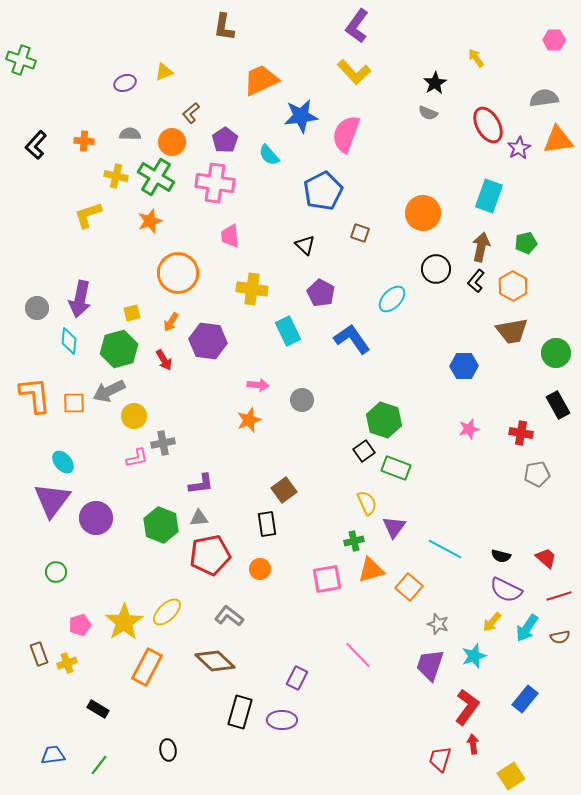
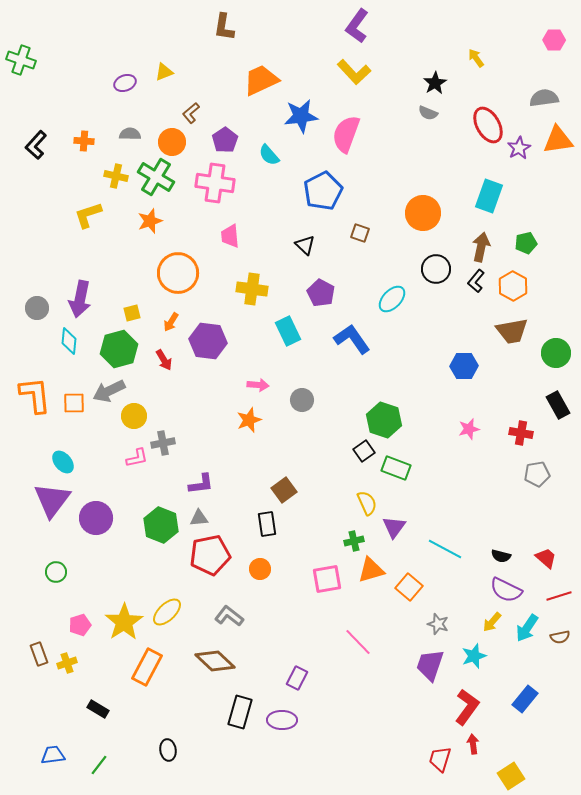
pink line at (358, 655): moved 13 px up
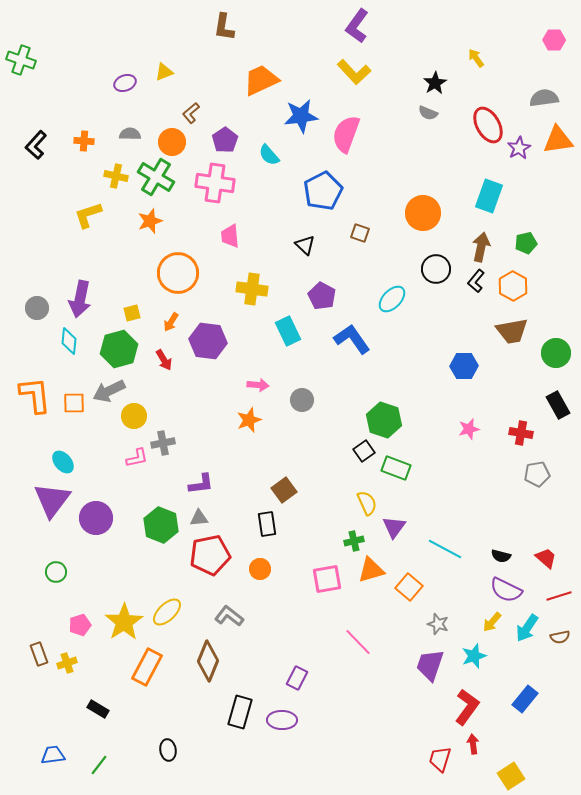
purple pentagon at (321, 293): moved 1 px right, 3 px down
brown diamond at (215, 661): moved 7 px left; rotated 69 degrees clockwise
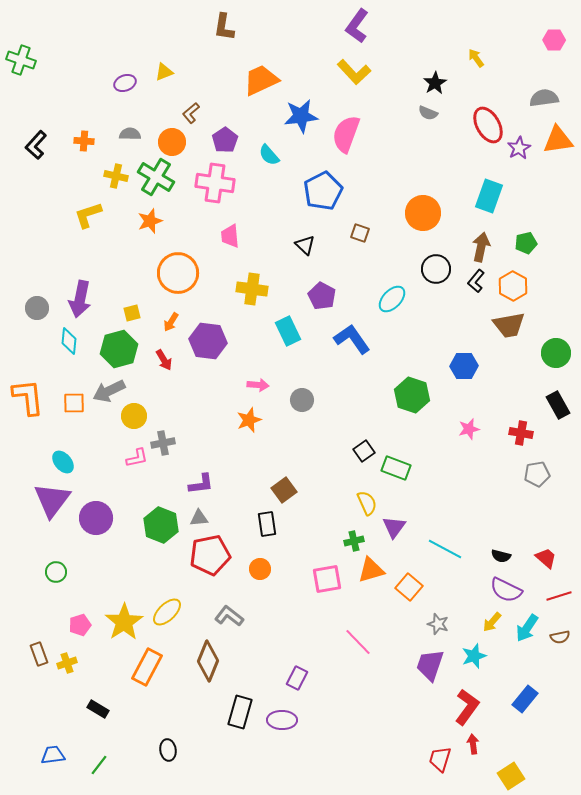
brown trapezoid at (512, 331): moved 3 px left, 6 px up
orange L-shape at (35, 395): moved 7 px left, 2 px down
green hexagon at (384, 420): moved 28 px right, 25 px up
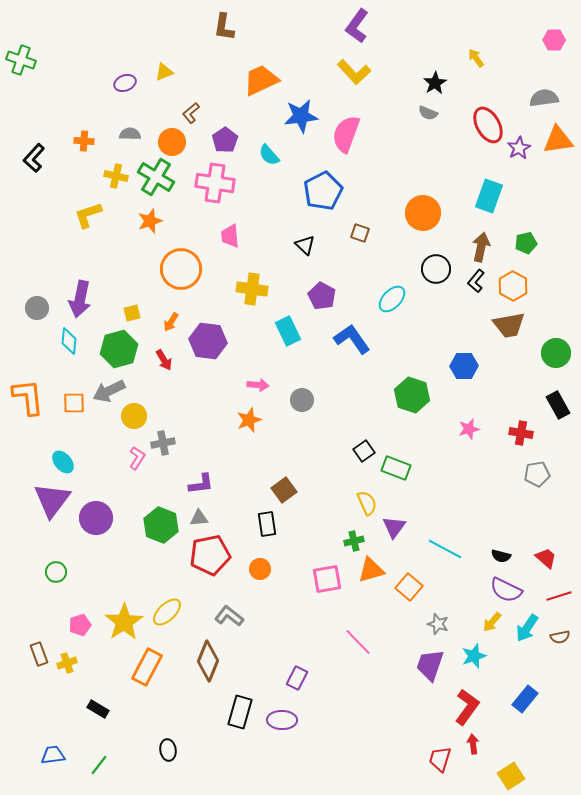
black L-shape at (36, 145): moved 2 px left, 13 px down
orange circle at (178, 273): moved 3 px right, 4 px up
pink L-shape at (137, 458): rotated 45 degrees counterclockwise
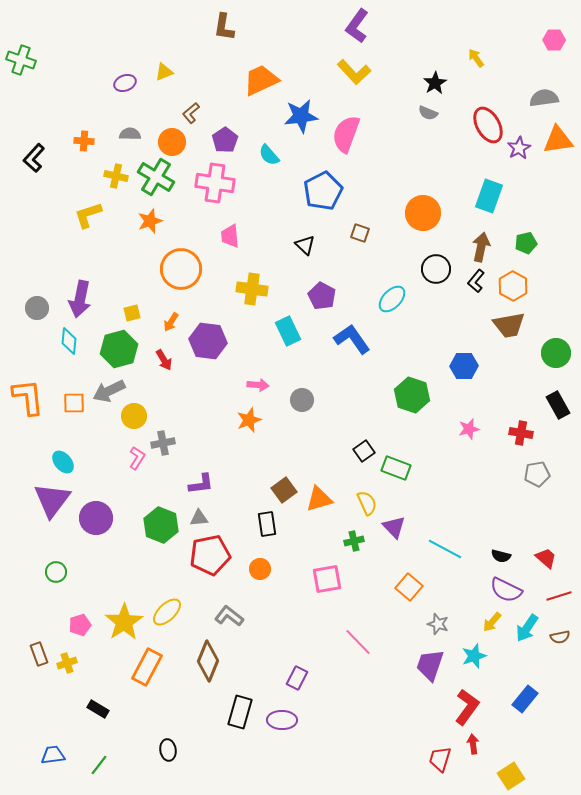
purple triangle at (394, 527): rotated 20 degrees counterclockwise
orange triangle at (371, 570): moved 52 px left, 71 px up
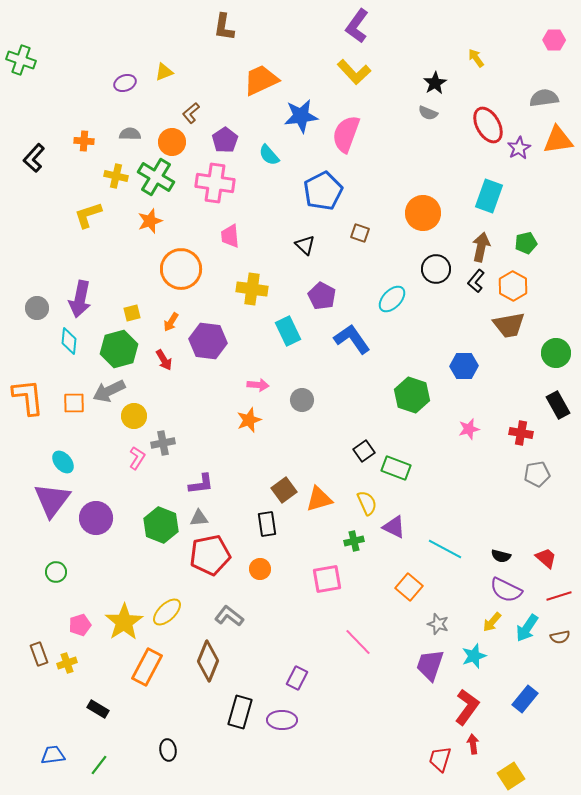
purple triangle at (394, 527): rotated 20 degrees counterclockwise
